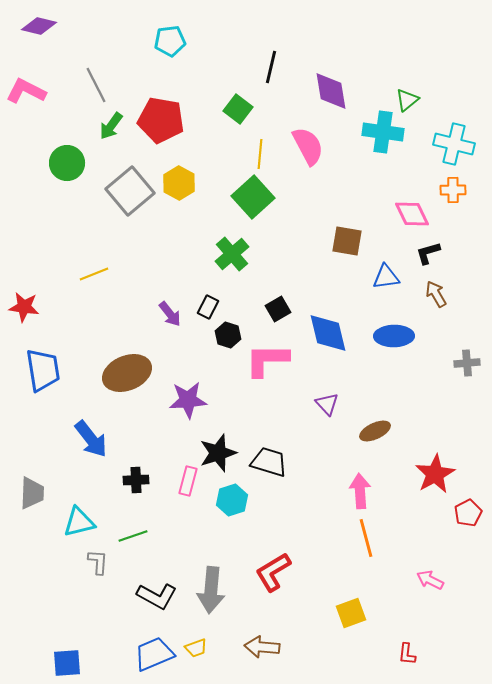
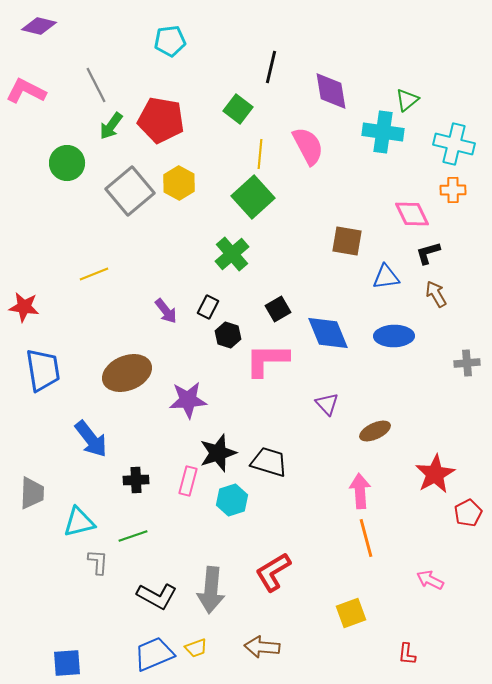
purple arrow at (170, 314): moved 4 px left, 3 px up
blue diamond at (328, 333): rotated 9 degrees counterclockwise
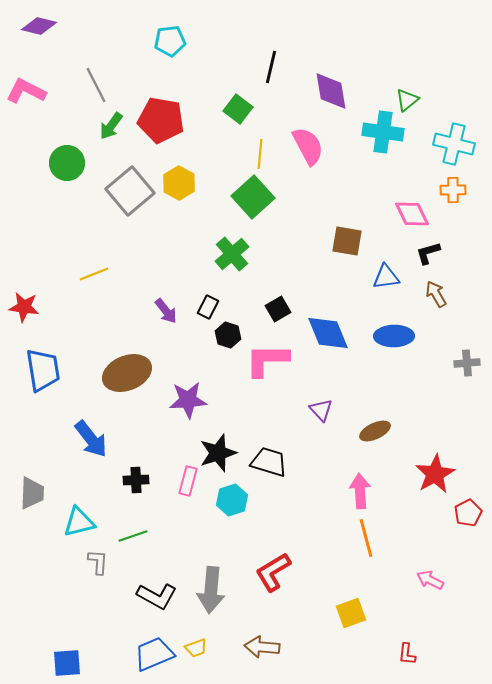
purple triangle at (327, 404): moved 6 px left, 6 px down
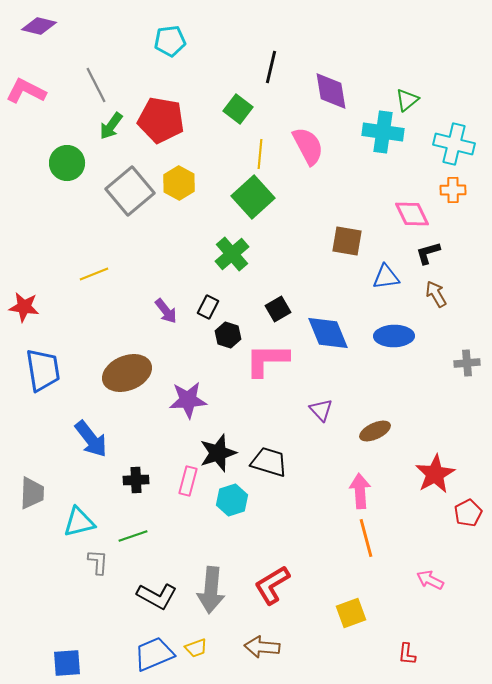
red L-shape at (273, 572): moved 1 px left, 13 px down
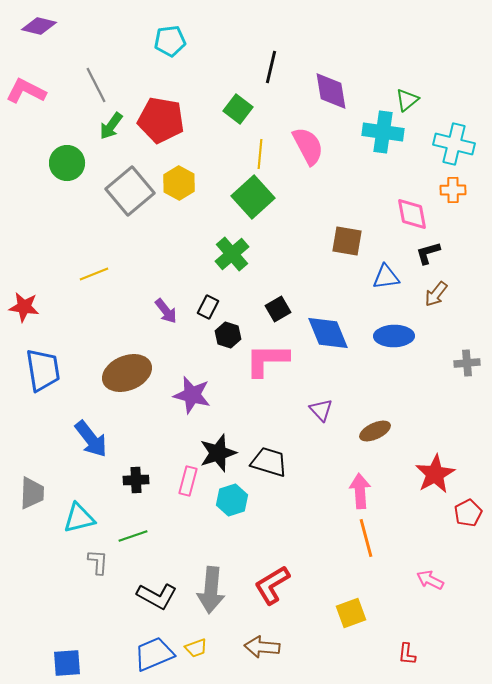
pink diamond at (412, 214): rotated 15 degrees clockwise
brown arrow at (436, 294): rotated 112 degrees counterclockwise
purple star at (188, 400): moved 4 px right, 5 px up; rotated 18 degrees clockwise
cyan triangle at (79, 522): moved 4 px up
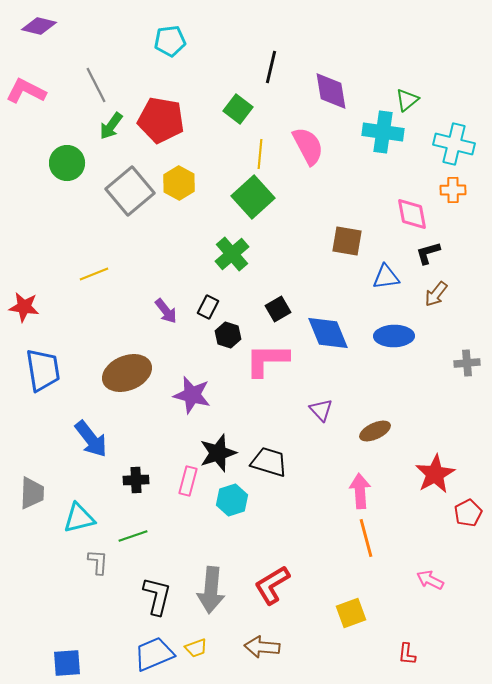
black L-shape at (157, 596): rotated 105 degrees counterclockwise
